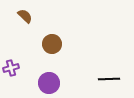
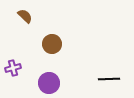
purple cross: moved 2 px right
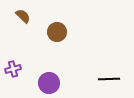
brown semicircle: moved 2 px left
brown circle: moved 5 px right, 12 px up
purple cross: moved 1 px down
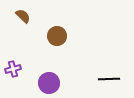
brown circle: moved 4 px down
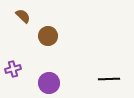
brown circle: moved 9 px left
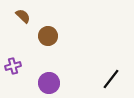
purple cross: moved 3 px up
black line: moved 2 px right; rotated 50 degrees counterclockwise
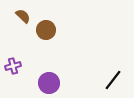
brown circle: moved 2 px left, 6 px up
black line: moved 2 px right, 1 px down
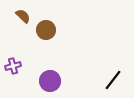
purple circle: moved 1 px right, 2 px up
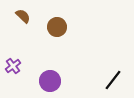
brown circle: moved 11 px right, 3 px up
purple cross: rotated 21 degrees counterclockwise
